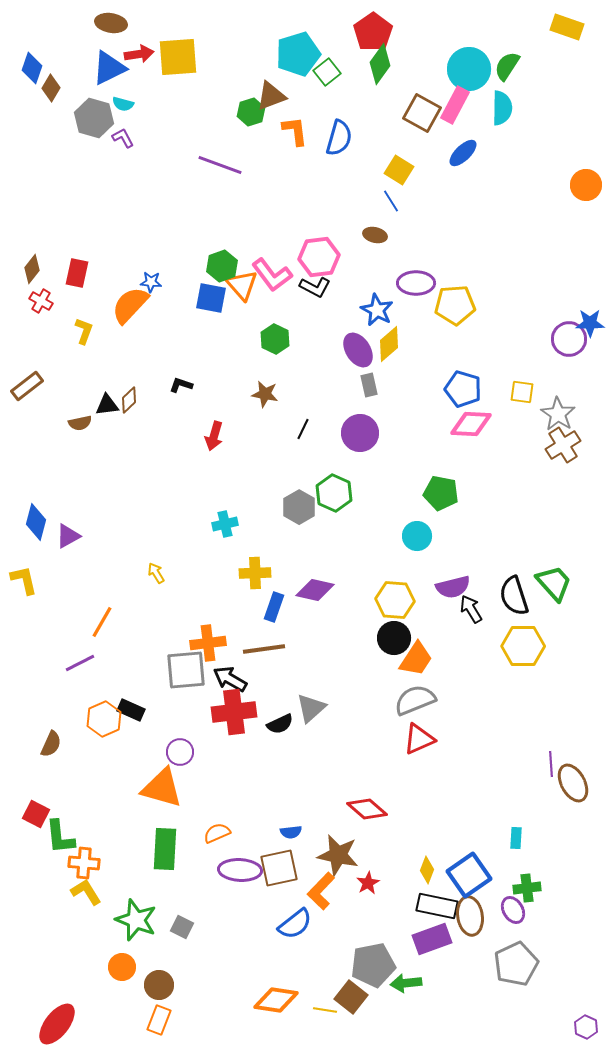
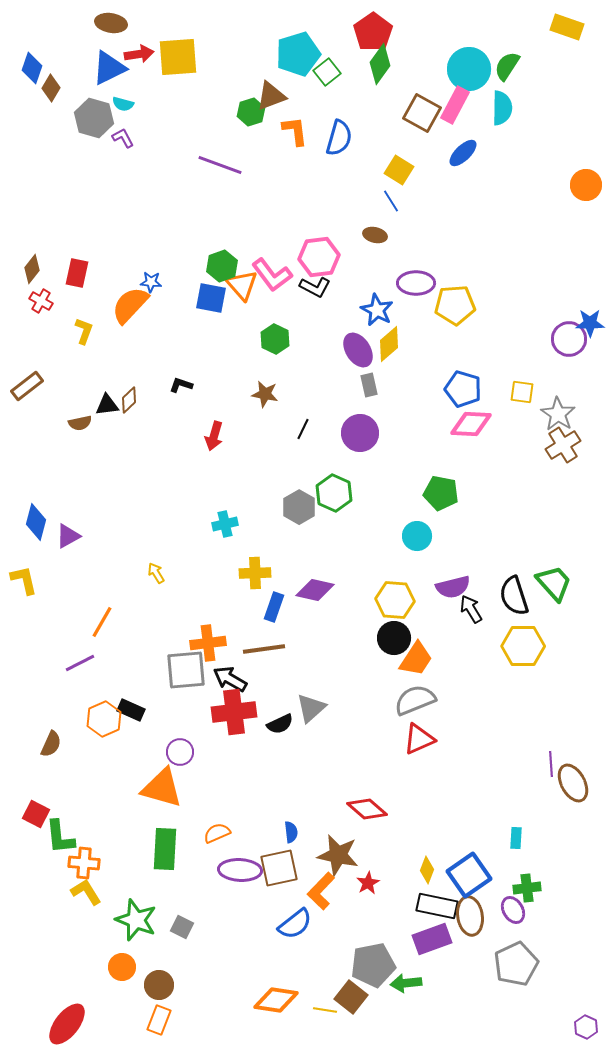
blue semicircle at (291, 832): rotated 90 degrees counterclockwise
red ellipse at (57, 1024): moved 10 px right
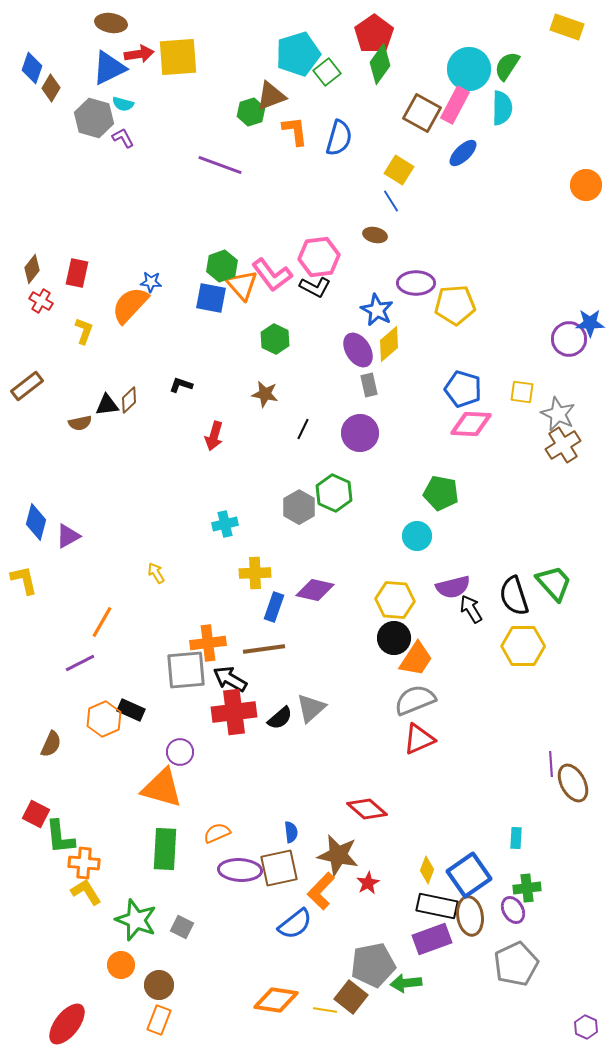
red pentagon at (373, 32): moved 1 px right, 2 px down
gray star at (558, 414): rotated 8 degrees counterclockwise
black semicircle at (280, 724): moved 6 px up; rotated 16 degrees counterclockwise
orange circle at (122, 967): moved 1 px left, 2 px up
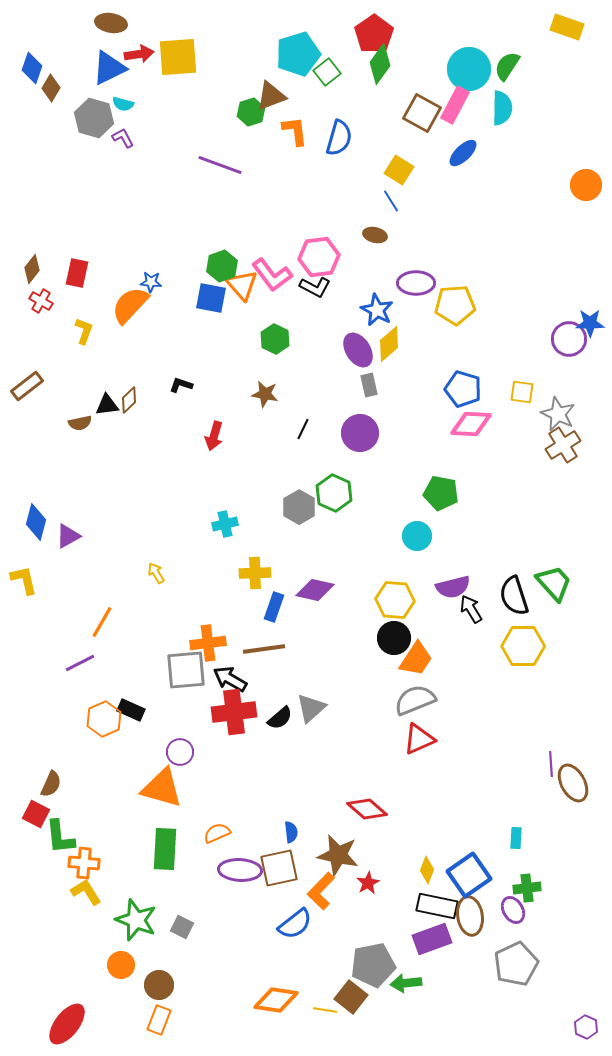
brown semicircle at (51, 744): moved 40 px down
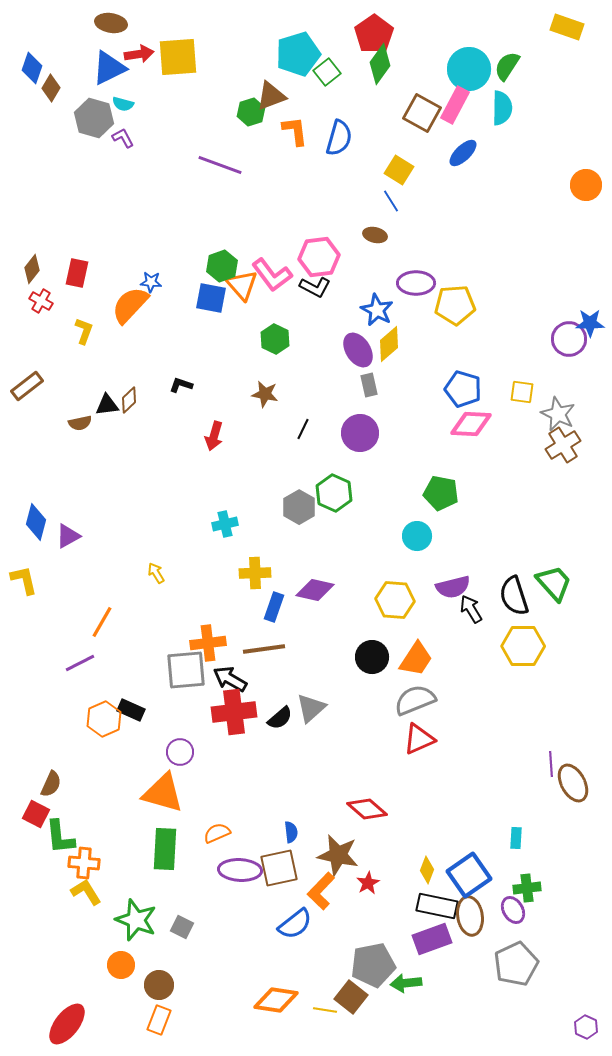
black circle at (394, 638): moved 22 px left, 19 px down
orange triangle at (162, 788): moved 1 px right, 5 px down
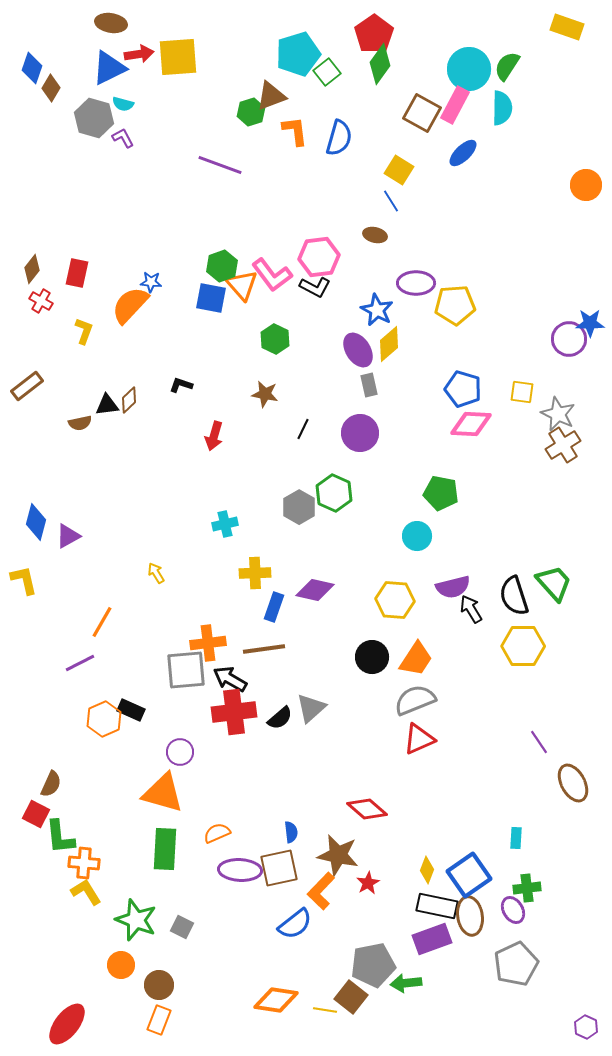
purple line at (551, 764): moved 12 px left, 22 px up; rotated 30 degrees counterclockwise
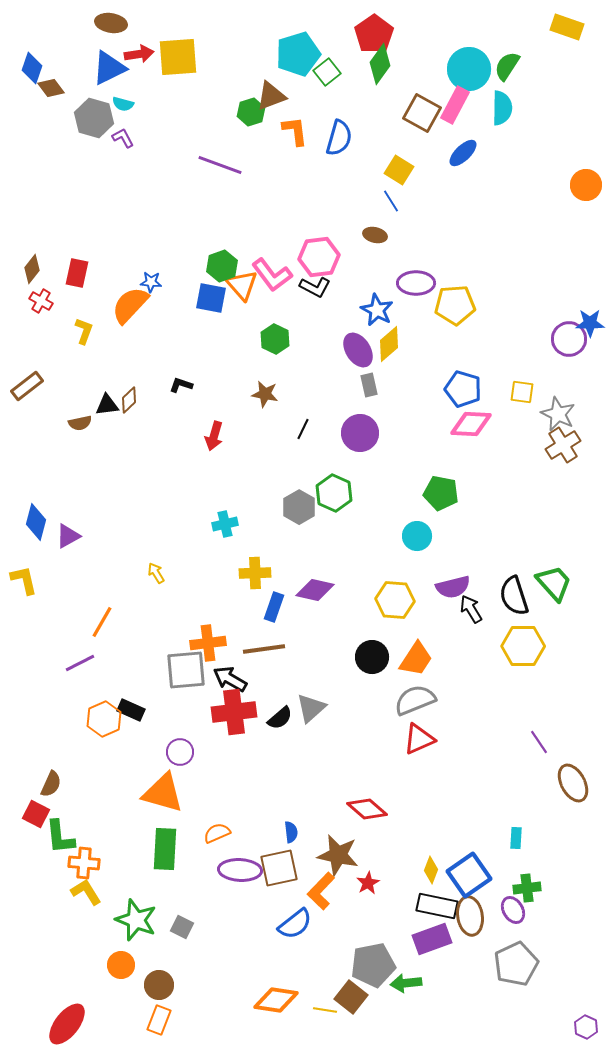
brown diamond at (51, 88): rotated 68 degrees counterclockwise
yellow diamond at (427, 870): moved 4 px right
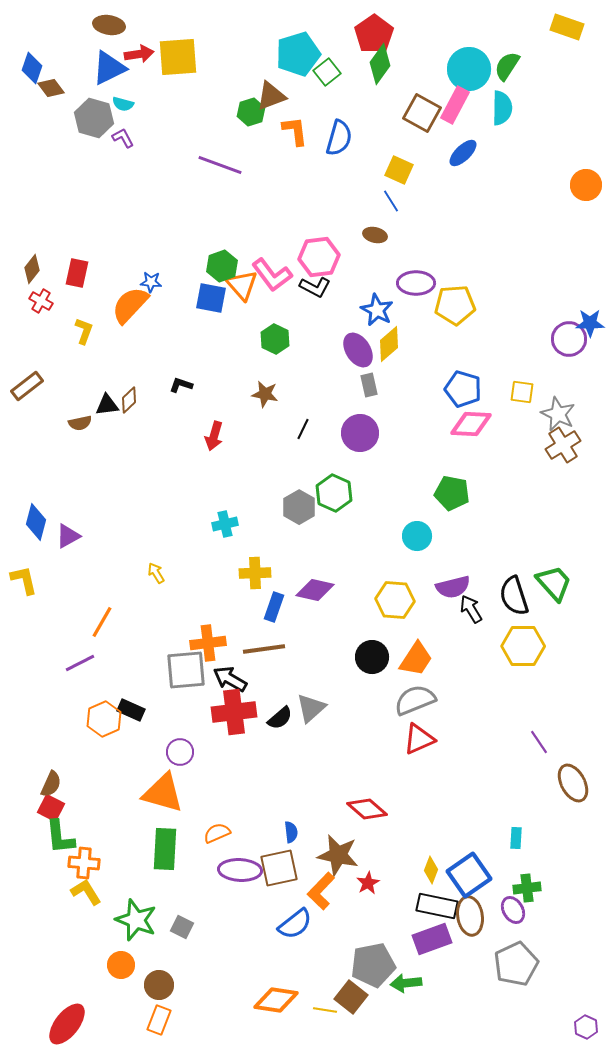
brown ellipse at (111, 23): moved 2 px left, 2 px down
yellow square at (399, 170): rotated 8 degrees counterclockwise
green pentagon at (441, 493): moved 11 px right
red square at (36, 814): moved 15 px right, 6 px up
